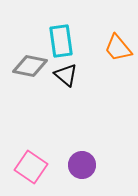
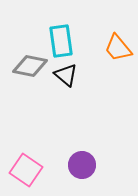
pink square: moved 5 px left, 3 px down
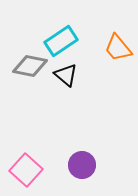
cyan rectangle: rotated 64 degrees clockwise
pink square: rotated 8 degrees clockwise
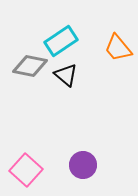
purple circle: moved 1 px right
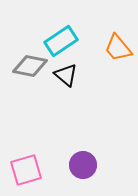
pink square: rotated 32 degrees clockwise
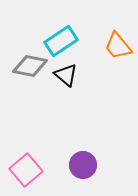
orange trapezoid: moved 2 px up
pink square: rotated 24 degrees counterclockwise
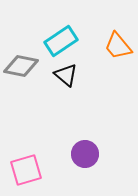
gray diamond: moved 9 px left
purple circle: moved 2 px right, 11 px up
pink square: rotated 24 degrees clockwise
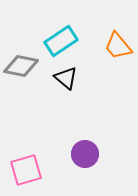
black triangle: moved 3 px down
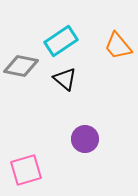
black triangle: moved 1 px left, 1 px down
purple circle: moved 15 px up
